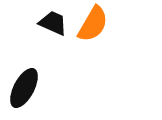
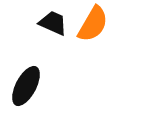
black ellipse: moved 2 px right, 2 px up
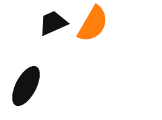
black trapezoid: rotated 48 degrees counterclockwise
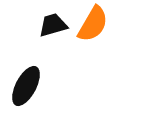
black trapezoid: moved 2 px down; rotated 8 degrees clockwise
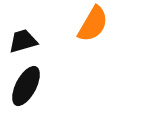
black trapezoid: moved 30 px left, 16 px down
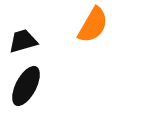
orange semicircle: moved 1 px down
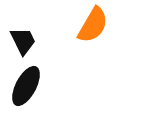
black trapezoid: rotated 80 degrees clockwise
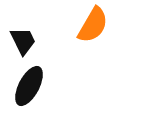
black ellipse: moved 3 px right
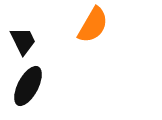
black ellipse: moved 1 px left
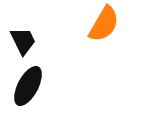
orange semicircle: moved 11 px right, 1 px up
